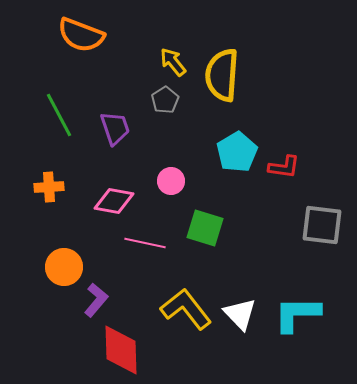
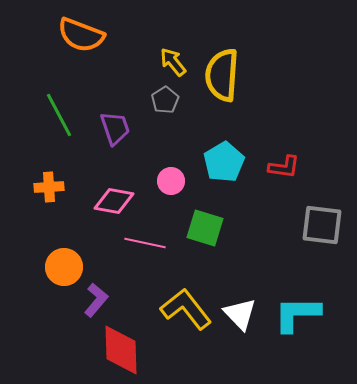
cyan pentagon: moved 13 px left, 10 px down
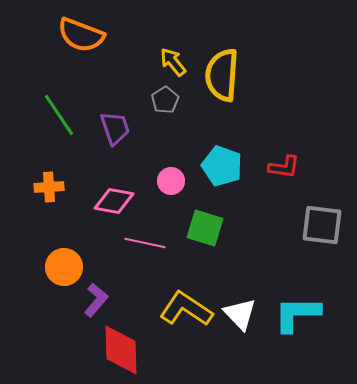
green line: rotated 6 degrees counterclockwise
cyan pentagon: moved 2 px left, 4 px down; rotated 21 degrees counterclockwise
yellow L-shape: rotated 18 degrees counterclockwise
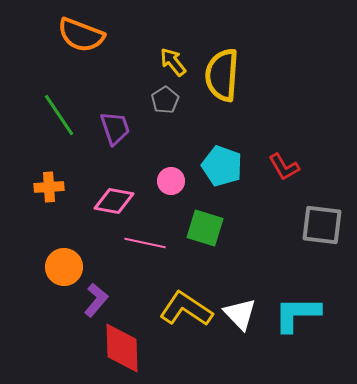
red L-shape: rotated 52 degrees clockwise
red diamond: moved 1 px right, 2 px up
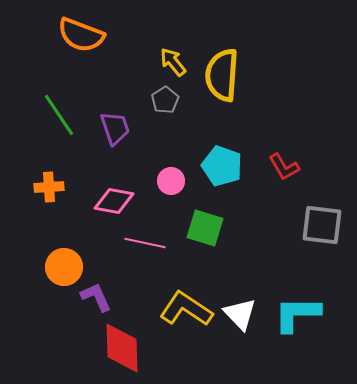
purple L-shape: moved 3 px up; rotated 64 degrees counterclockwise
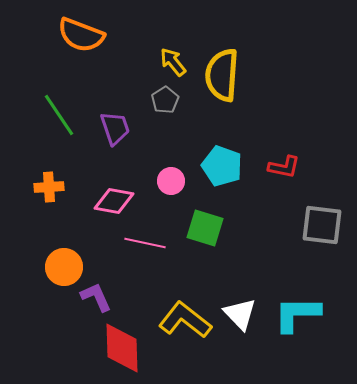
red L-shape: rotated 48 degrees counterclockwise
yellow L-shape: moved 1 px left, 11 px down; rotated 4 degrees clockwise
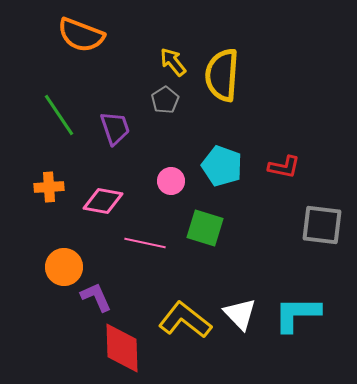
pink diamond: moved 11 px left
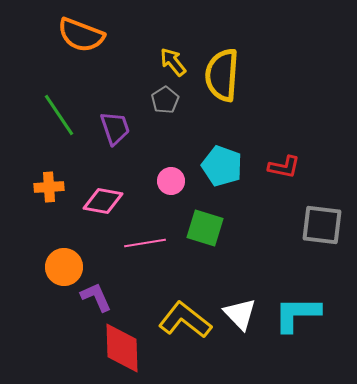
pink line: rotated 21 degrees counterclockwise
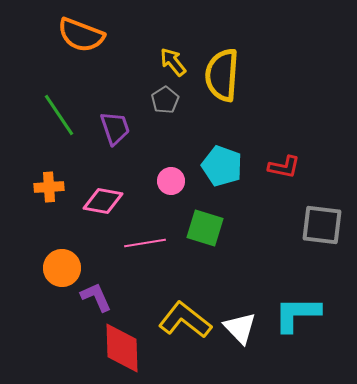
orange circle: moved 2 px left, 1 px down
white triangle: moved 14 px down
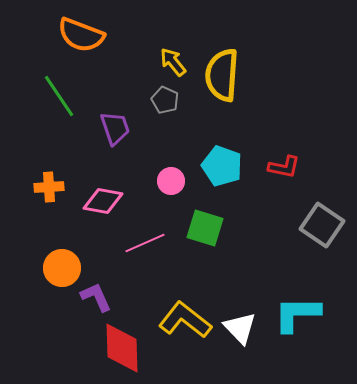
gray pentagon: rotated 16 degrees counterclockwise
green line: moved 19 px up
gray square: rotated 27 degrees clockwise
pink line: rotated 15 degrees counterclockwise
